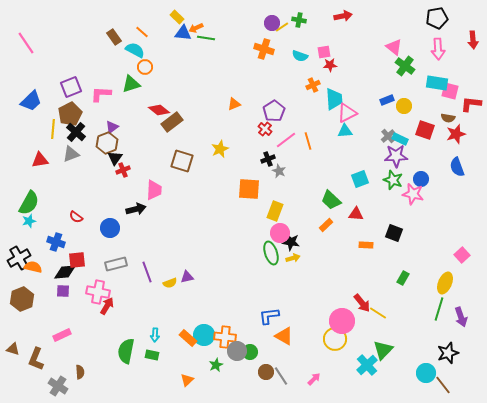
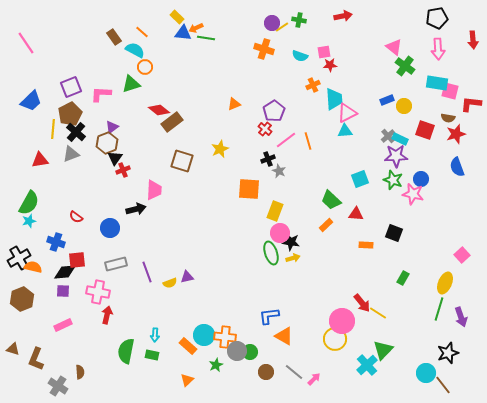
red arrow at (107, 306): moved 9 px down; rotated 18 degrees counterclockwise
pink rectangle at (62, 335): moved 1 px right, 10 px up
orange rectangle at (188, 338): moved 8 px down
gray line at (281, 376): moved 13 px right, 4 px up; rotated 18 degrees counterclockwise
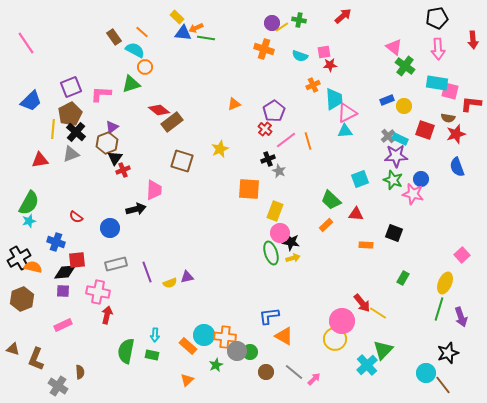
red arrow at (343, 16): rotated 30 degrees counterclockwise
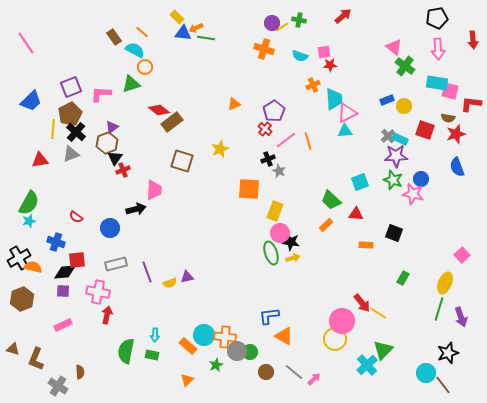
cyan square at (360, 179): moved 3 px down
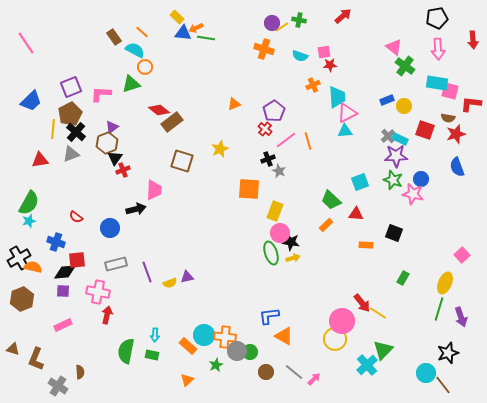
cyan trapezoid at (334, 99): moved 3 px right, 2 px up
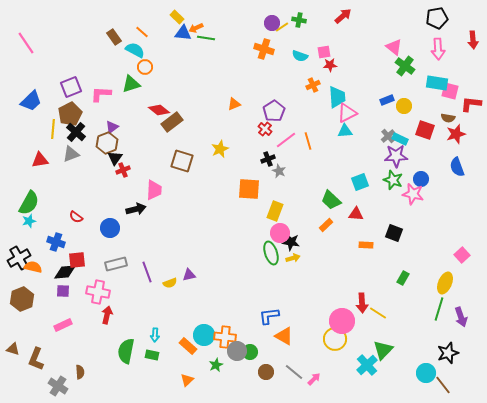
purple triangle at (187, 277): moved 2 px right, 2 px up
red arrow at (362, 303): rotated 36 degrees clockwise
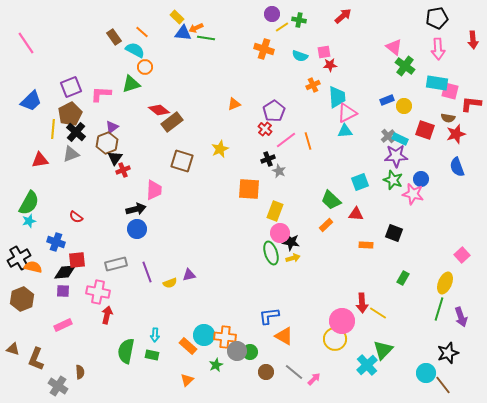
purple circle at (272, 23): moved 9 px up
blue circle at (110, 228): moved 27 px right, 1 px down
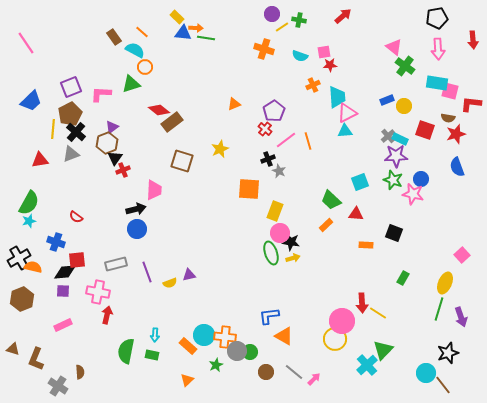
orange arrow at (196, 28): rotated 152 degrees counterclockwise
